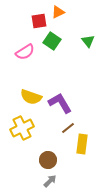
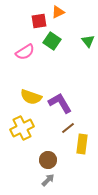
gray arrow: moved 2 px left, 1 px up
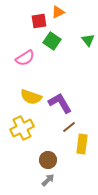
green triangle: moved 1 px up
pink semicircle: moved 6 px down
brown line: moved 1 px right, 1 px up
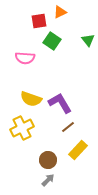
orange triangle: moved 2 px right
pink semicircle: rotated 36 degrees clockwise
yellow semicircle: moved 2 px down
brown line: moved 1 px left
yellow rectangle: moved 4 px left, 6 px down; rotated 36 degrees clockwise
